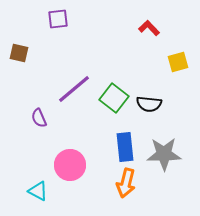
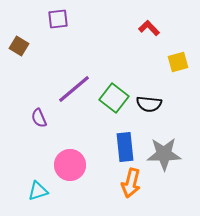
brown square: moved 7 px up; rotated 18 degrees clockwise
orange arrow: moved 5 px right
cyan triangle: rotated 45 degrees counterclockwise
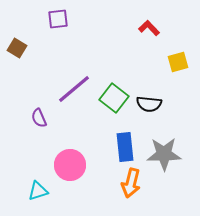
brown square: moved 2 px left, 2 px down
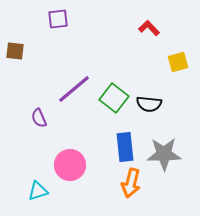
brown square: moved 2 px left, 3 px down; rotated 24 degrees counterclockwise
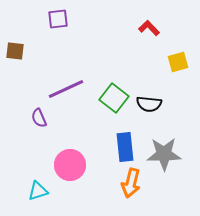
purple line: moved 8 px left; rotated 15 degrees clockwise
